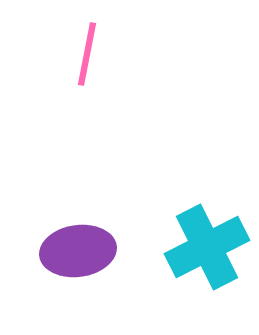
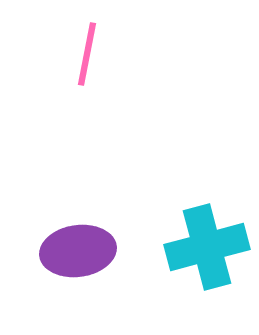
cyan cross: rotated 12 degrees clockwise
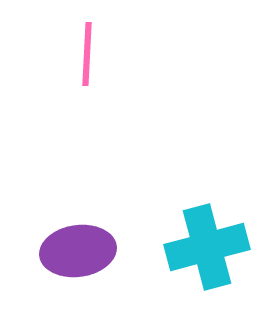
pink line: rotated 8 degrees counterclockwise
